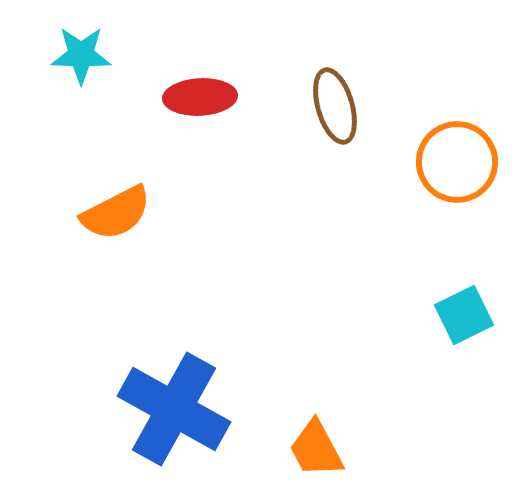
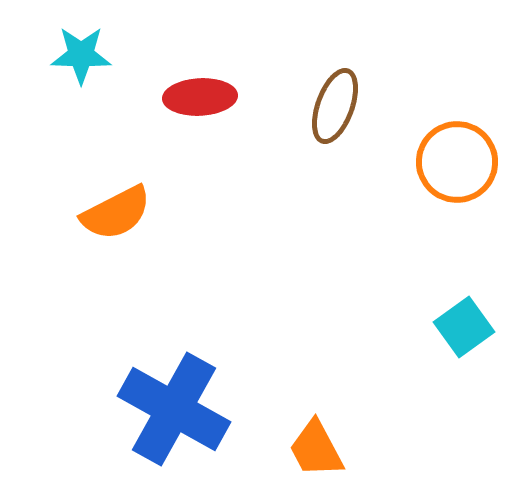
brown ellipse: rotated 36 degrees clockwise
cyan square: moved 12 px down; rotated 10 degrees counterclockwise
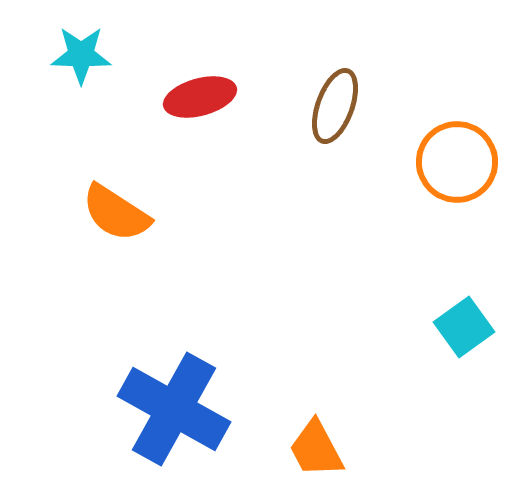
red ellipse: rotated 12 degrees counterclockwise
orange semicircle: rotated 60 degrees clockwise
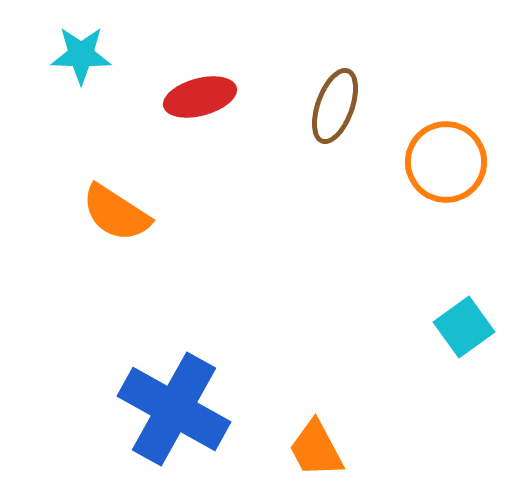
orange circle: moved 11 px left
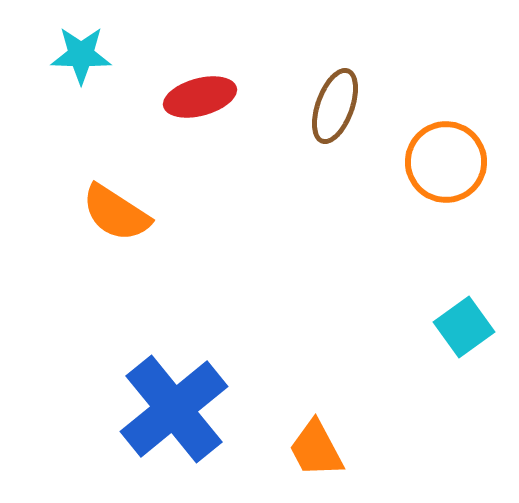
blue cross: rotated 22 degrees clockwise
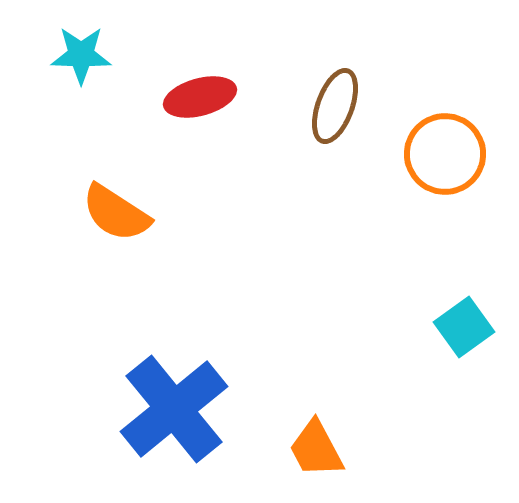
orange circle: moved 1 px left, 8 px up
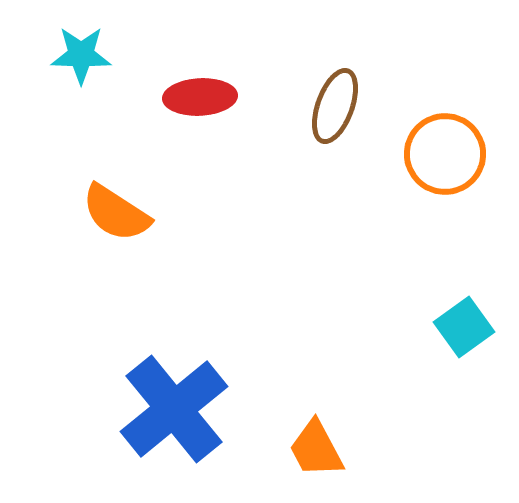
red ellipse: rotated 12 degrees clockwise
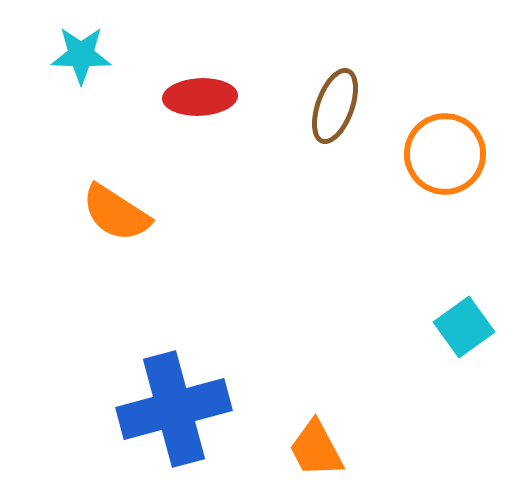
blue cross: rotated 24 degrees clockwise
